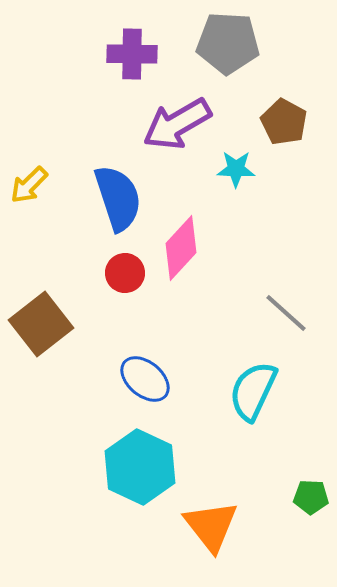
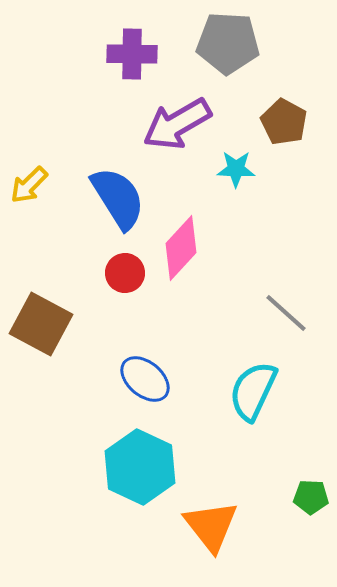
blue semicircle: rotated 14 degrees counterclockwise
brown square: rotated 24 degrees counterclockwise
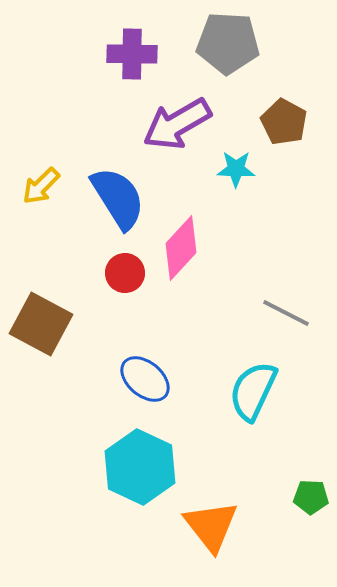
yellow arrow: moved 12 px right, 1 px down
gray line: rotated 15 degrees counterclockwise
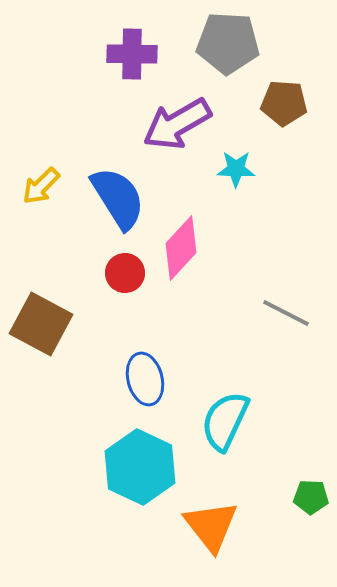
brown pentagon: moved 19 px up; rotated 24 degrees counterclockwise
blue ellipse: rotated 36 degrees clockwise
cyan semicircle: moved 28 px left, 30 px down
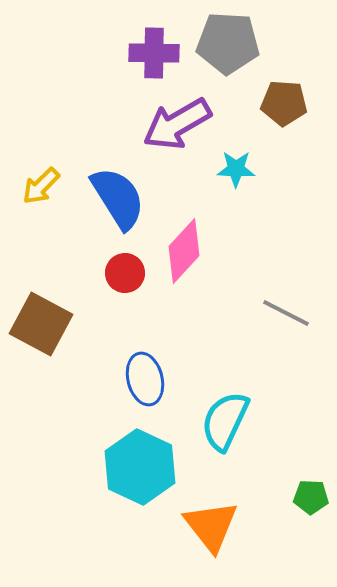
purple cross: moved 22 px right, 1 px up
pink diamond: moved 3 px right, 3 px down
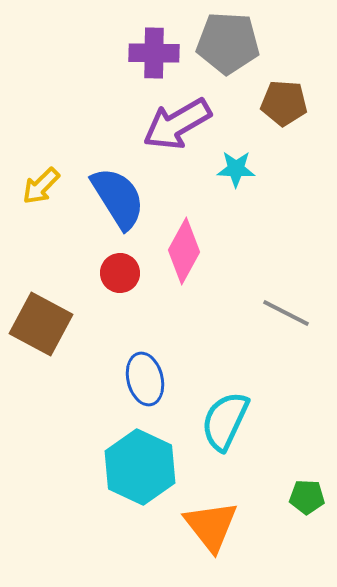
pink diamond: rotated 14 degrees counterclockwise
red circle: moved 5 px left
green pentagon: moved 4 px left
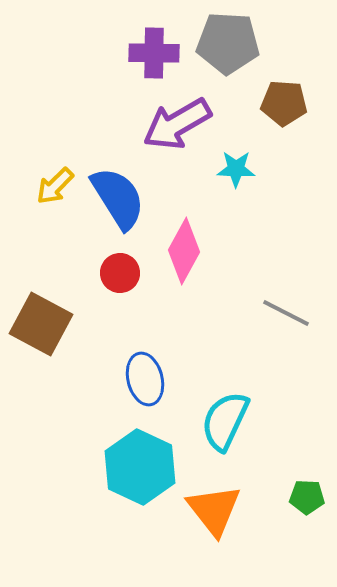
yellow arrow: moved 14 px right
orange triangle: moved 3 px right, 16 px up
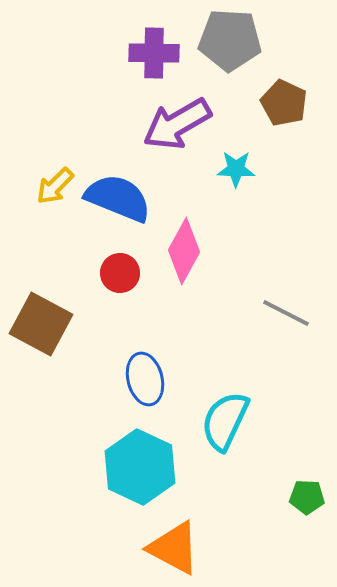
gray pentagon: moved 2 px right, 3 px up
brown pentagon: rotated 21 degrees clockwise
blue semicircle: rotated 36 degrees counterclockwise
orange triangle: moved 40 px left, 38 px down; rotated 24 degrees counterclockwise
